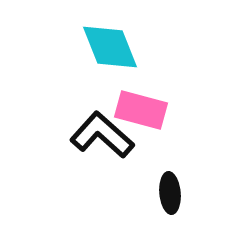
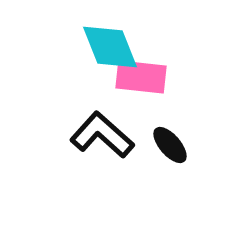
pink rectangle: moved 33 px up; rotated 9 degrees counterclockwise
black ellipse: moved 48 px up; rotated 36 degrees counterclockwise
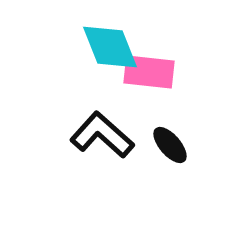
pink rectangle: moved 8 px right, 5 px up
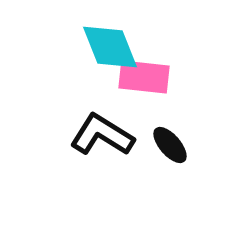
pink rectangle: moved 5 px left, 5 px down
black L-shape: rotated 10 degrees counterclockwise
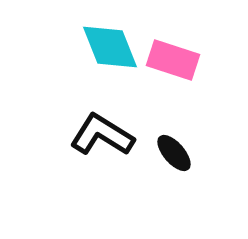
pink rectangle: moved 29 px right, 17 px up; rotated 12 degrees clockwise
black ellipse: moved 4 px right, 8 px down
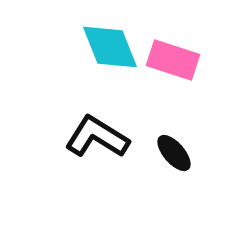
black L-shape: moved 5 px left, 2 px down
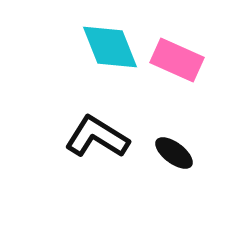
pink rectangle: moved 4 px right; rotated 6 degrees clockwise
black ellipse: rotated 12 degrees counterclockwise
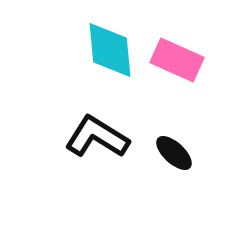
cyan diamond: moved 3 px down; rotated 16 degrees clockwise
black ellipse: rotated 6 degrees clockwise
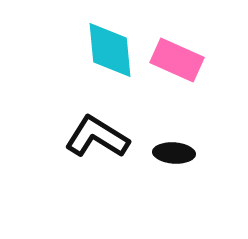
black ellipse: rotated 39 degrees counterclockwise
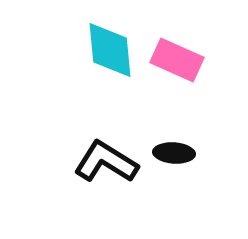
black L-shape: moved 9 px right, 25 px down
